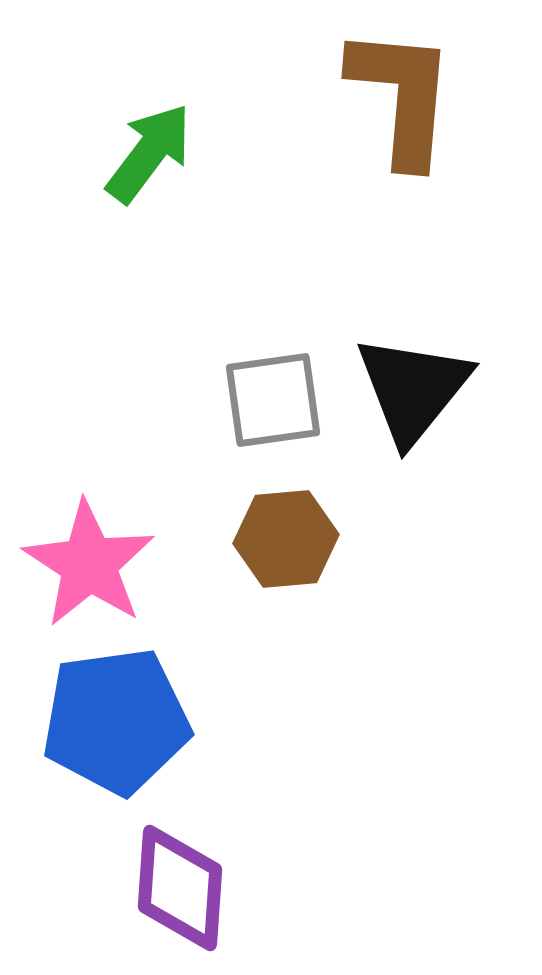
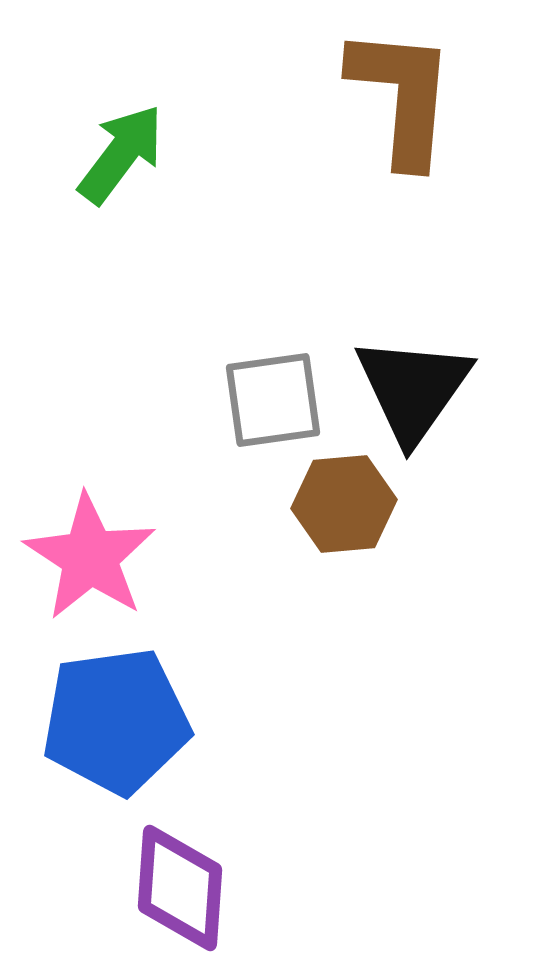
green arrow: moved 28 px left, 1 px down
black triangle: rotated 4 degrees counterclockwise
brown hexagon: moved 58 px right, 35 px up
pink star: moved 1 px right, 7 px up
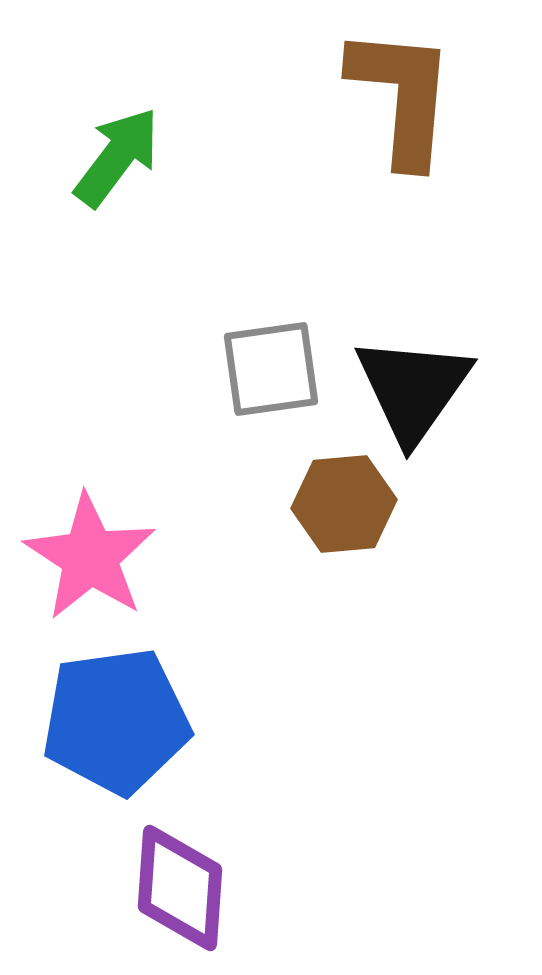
green arrow: moved 4 px left, 3 px down
gray square: moved 2 px left, 31 px up
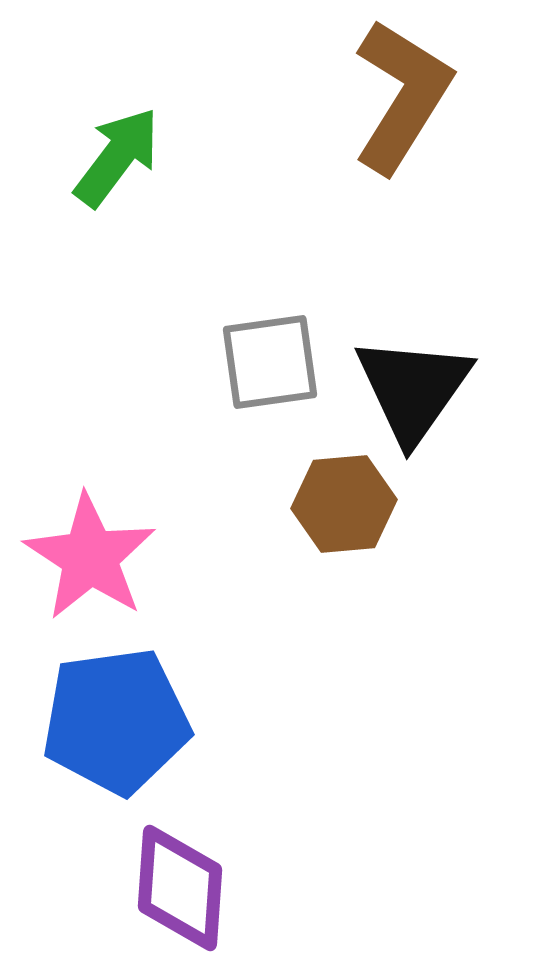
brown L-shape: rotated 27 degrees clockwise
gray square: moved 1 px left, 7 px up
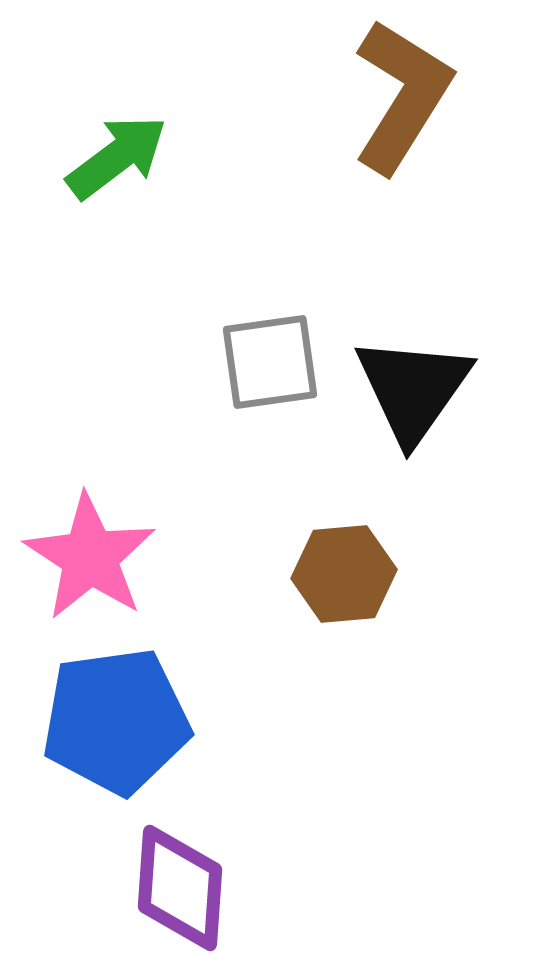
green arrow: rotated 16 degrees clockwise
brown hexagon: moved 70 px down
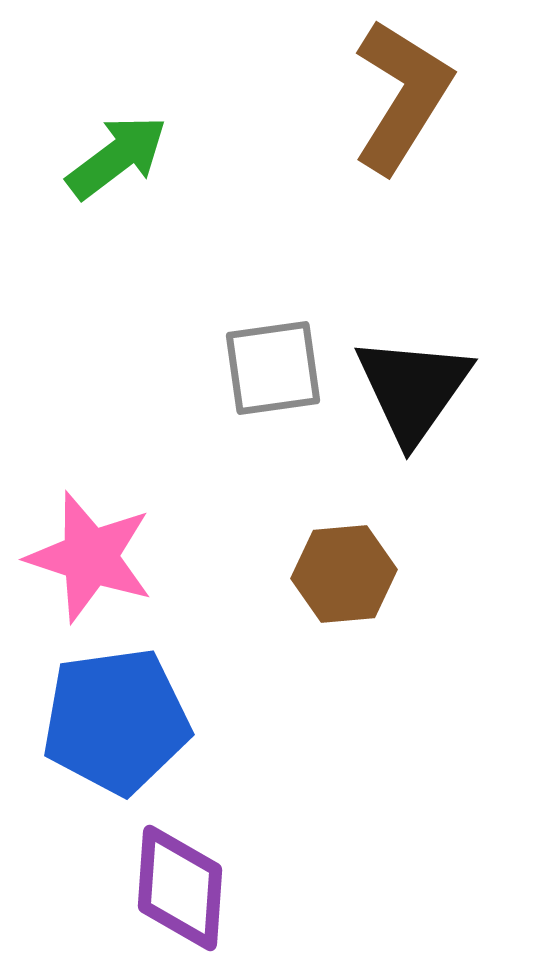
gray square: moved 3 px right, 6 px down
pink star: rotated 15 degrees counterclockwise
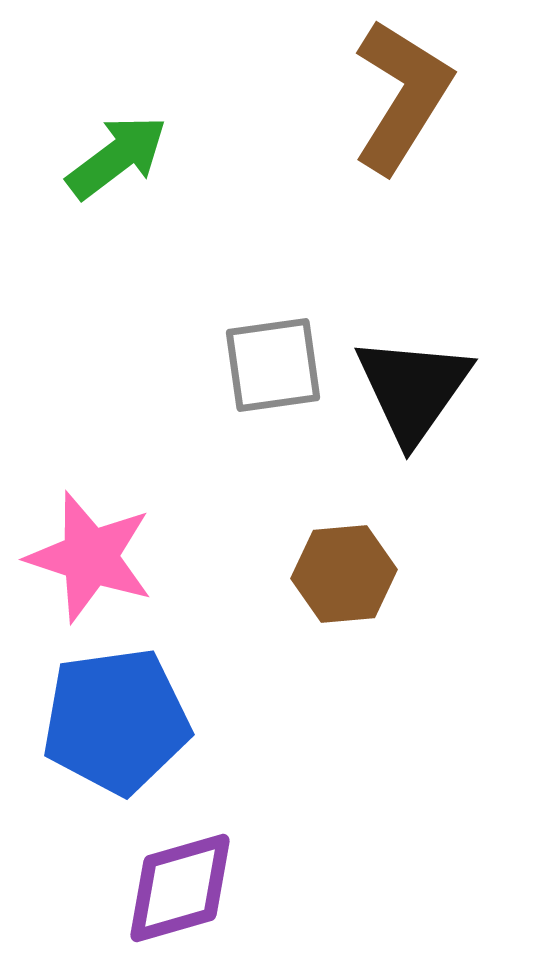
gray square: moved 3 px up
purple diamond: rotated 70 degrees clockwise
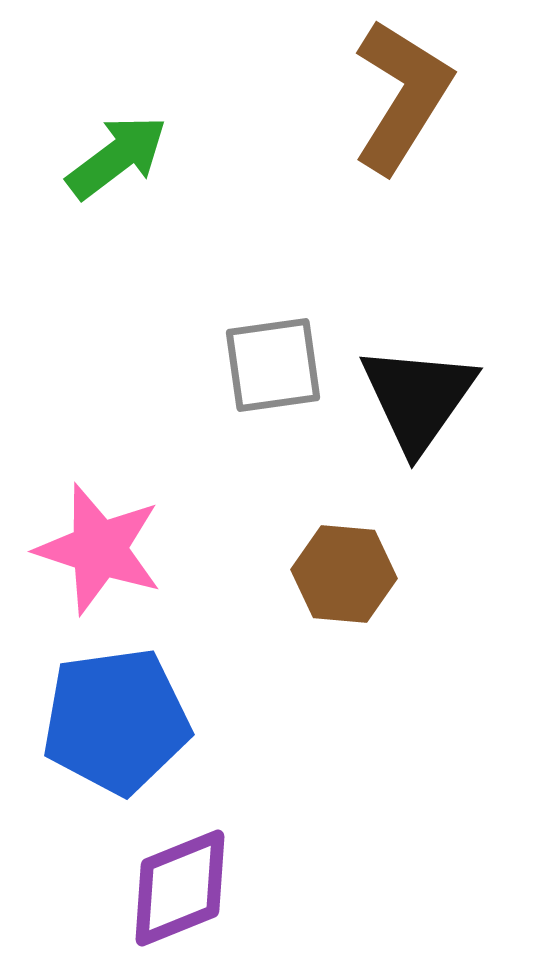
black triangle: moved 5 px right, 9 px down
pink star: moved 9 px right, 8 px up
brown hexagon: rotated 10 degrees clockwise
purple diamond: rotated 6 degrees counterclockwise
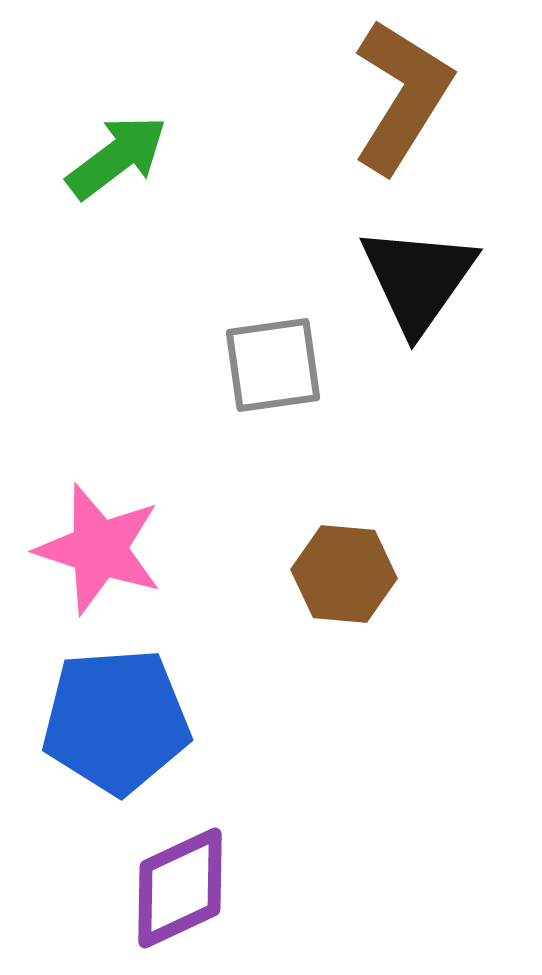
black triangle: moved 119 px up
blue pentagon: rotated 4 degrees clockwise
purple diamond: rotated 3 degrees counterclockwise
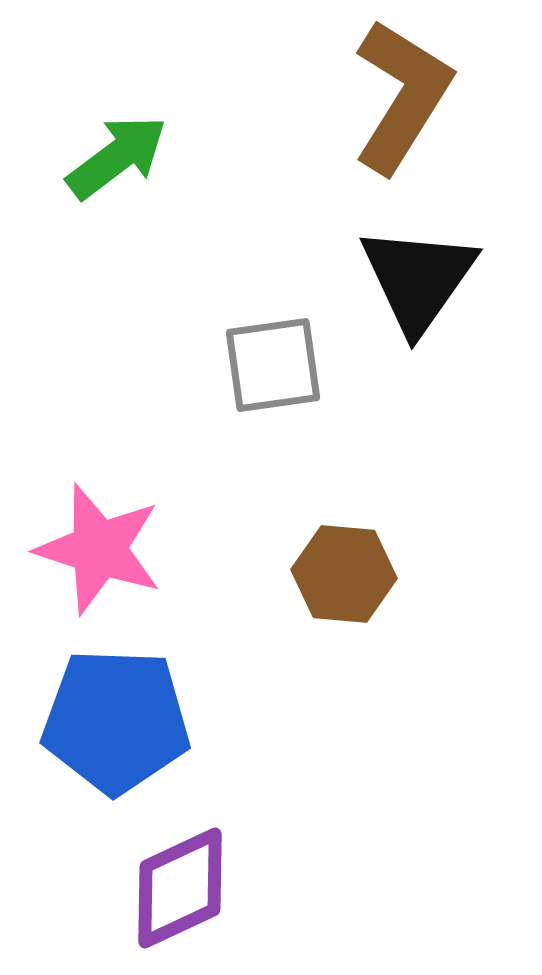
blue pentagon: rotated 6 degrees clockwise
